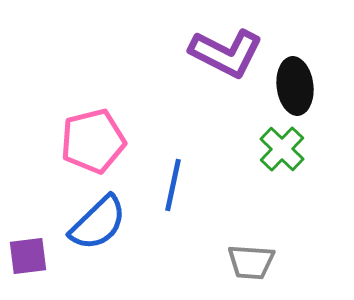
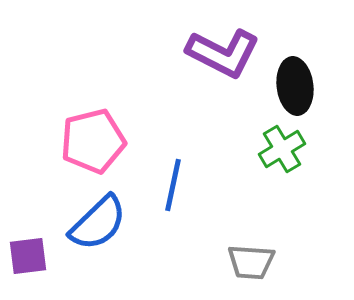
purple L-shape: moved 3 px left
green cross: rotated 15 degrees clockwise
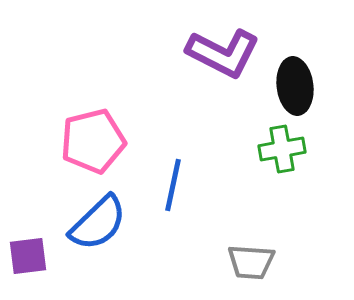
green cross: rotated 21 degrees clockwise
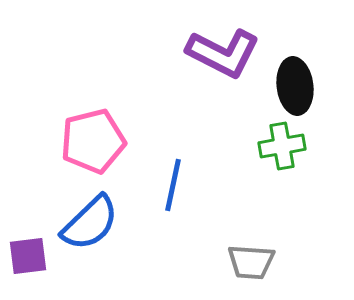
green cross: moved 3 px up
blue semicircle: moved 8 px left
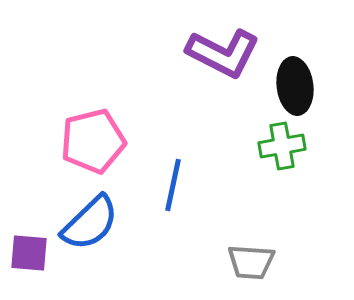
purple square: moved 1 px right, 3 px up; rotated 12 degrees clockwise
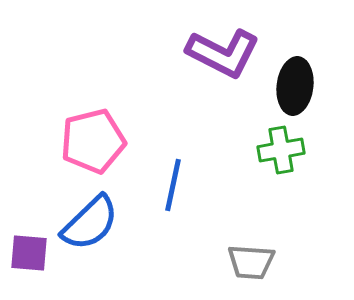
black ellipse: rotated 14 degrees clockwise
green cross: moved 1 px left, 4 px down
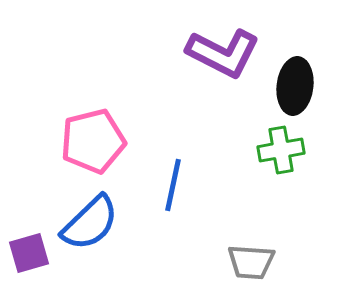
purple square: rotated 21 degrees counterclockwise
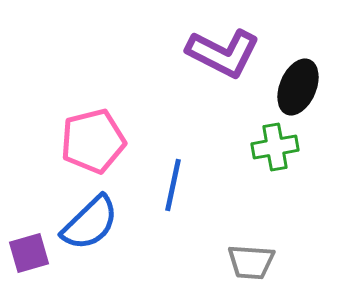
black ellipse: moved 3 px right, 1 px down; rotated 16 degrees clockwise
green cross: moved 6 px left, 3 px up
